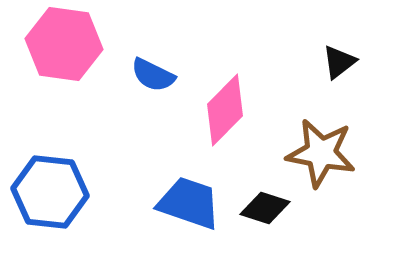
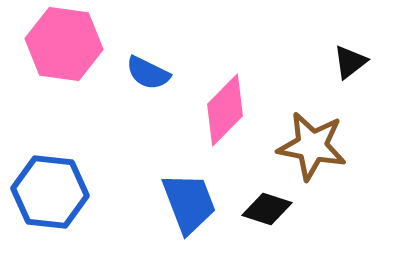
black triangle: moved 11 px right
blue semicircle: moved 5 px left, 2 px up
brown star: moved 9 px left, 7 px up
blue trapezoid: rotated 50 degrees clockwise
black diamond: moved 2 px right, 1 px down
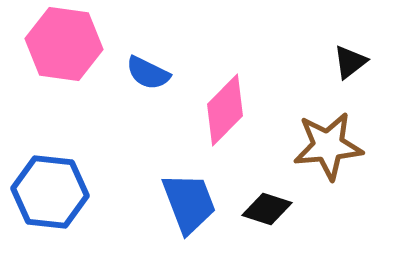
brown star: moved 16 px right; rotated 16 degrees counterclockwise
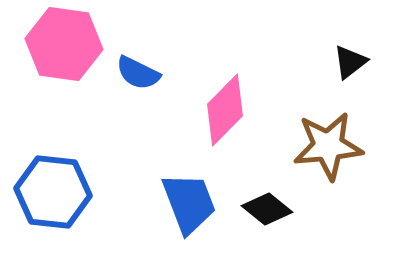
blue semicircle: moved 10 px left
blue hexagon: moved 3 px right
black diamond: rotated 21 degrees clockwise
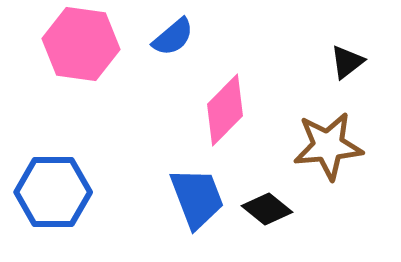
pink hexagon: moved 17 px right
black triangle: moved 3 px left
blue semicircle: moved 35 px right, 36 px up; rotated 66 degrees counterclockwise
blue hexagon: rotated 6 degrees counterclockwise
blue trapezoid: moved 8 px right, 5 px up
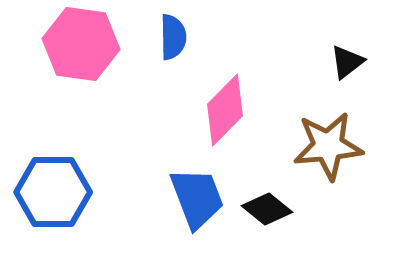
blue semicircle: rotated 51 degrees counterclockwise
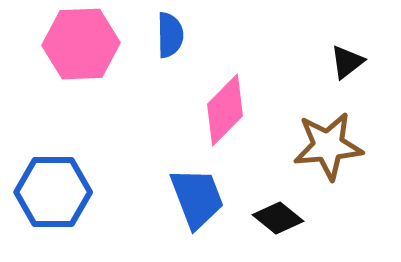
blue semicircle: moved 3 px left, 2 px up
pink hexagon: rotated 10 degrees counterclockwise
black diamond: moved 11 px right, 9 px down
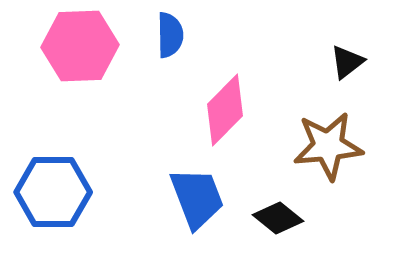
pink hexagon: moved 1 px left, 2 px down
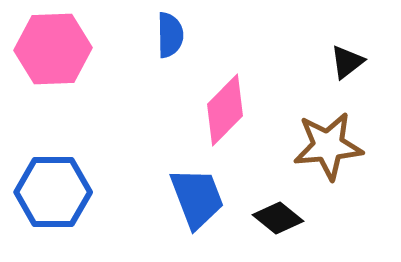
pink hexagon: moved 27 px left, 3 px down
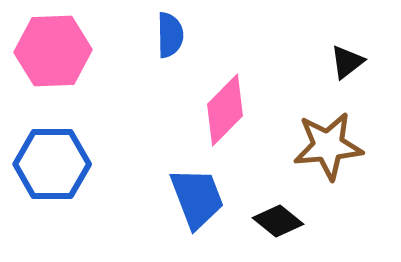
pink hexagon: moved 2 px down
blue hexagon: moved 1 px left, 28 px up
black diamond: moved 3 px down
